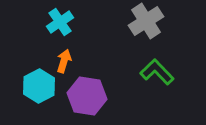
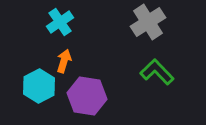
gray cross: moved 2 px right, 1 px down
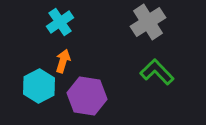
orange arrow: moved 1 px left
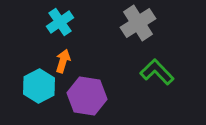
gray cross: moved 10 px left, 1 px down
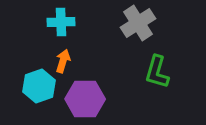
cyan cross: moved 1 px right; rotated 32 degrees clockwise
green L-shape: rotated 120 degrees counterclockwise
cyan hexagon: rotated 8 degrees clockwise
purple hexagon: moved 2 px left, 3 px down; rotated 9 degrees counterclockwise
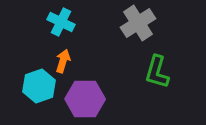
cyan cross: rotated 28 degrees clockwise
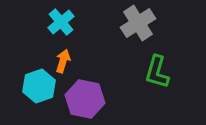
cyan cross: rotated 24 degrees clockwise
purple hexagon: rotated 12 degrees clockwise
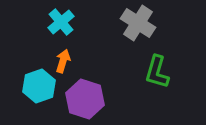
gray cross: rotated 24 degrees counterclockwise
purple hexagon: rotated 6 degrees clockwise
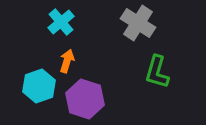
orange arrow: moved 4 px right
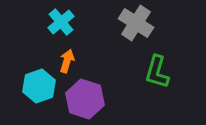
gray cross: moved 2 px left
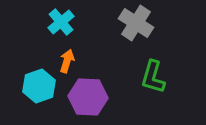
green L-shape: moved 4 px left, 5 px down
purple hexagon: moved 3 px right, 2 px up; rotated 15 degrees counterclockwise
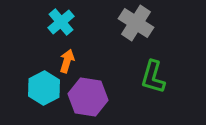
cyan hexagon: moved 5 px right, 2 px down; rotated 8 degrees counterclockwise
purple hexagon: rotated 6 degrees clockwise
